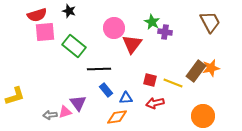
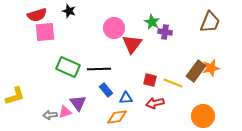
brown trapezoid: rotated 50 degrees clockwise
green rectangle: moved 6 px left, 21 px down; rotated 15 degrees counterclockwise
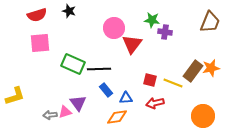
green star: moved 2 px up; rotated 21 degrees counterclockwise
pink square: moved 5 px left, 11 px down
green rectangle: moved 5 px right, 3 px up
brown rectangle: moved 3 px left
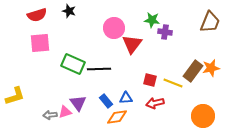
blue rectangle: moved 11 px down
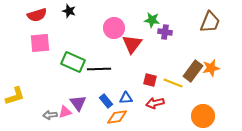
green rectangle: moved 2 px up
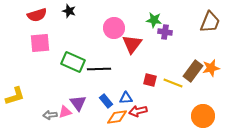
green star: moved 2 px right
red arrow: moved 17 px left, 8 px down
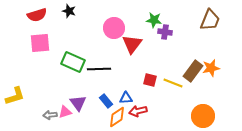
brown trapezoid: moved 2 px up
orange diamond: rotated 25 degrees counterclockwise
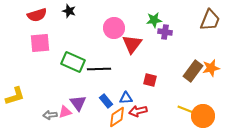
green star: rotated 14 degrees counterclockwise
yellow line: moved 14 px right, 27 px down
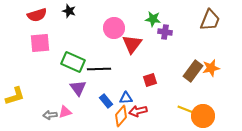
green star: moved 1 px left, 1 px up; rotated 14 degrees clockwise
red square: rotated 32 degrees counterclockwise
purple triangle: moved 15 px up
orange diamond: moved 4 px right, 1 px up; rotated 15 degrees counterclockwise
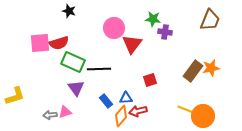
red semicircle: moved 22 px right, 28 px down
purple triangle: moved 2 px left
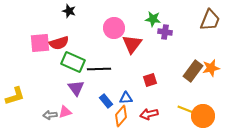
red arrow: moved 11 px right, 3 px down
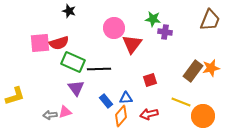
yellow line: moved 6 px left, 8 px up
